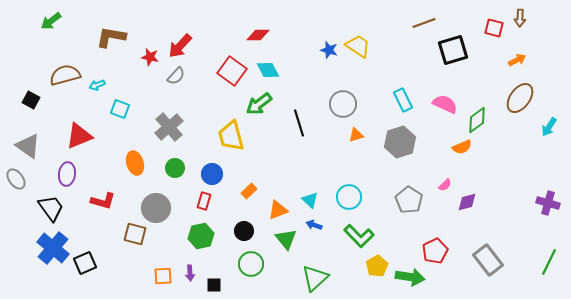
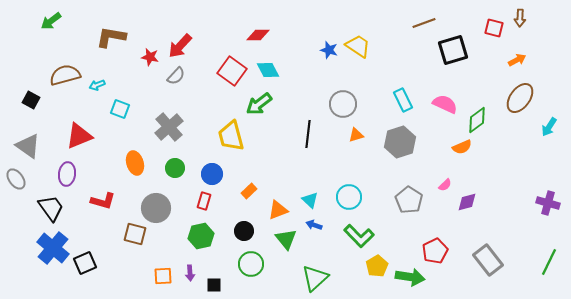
black line at (299, 123): moved 9 px right, 11 px down; rotated 24 degrees clockwise
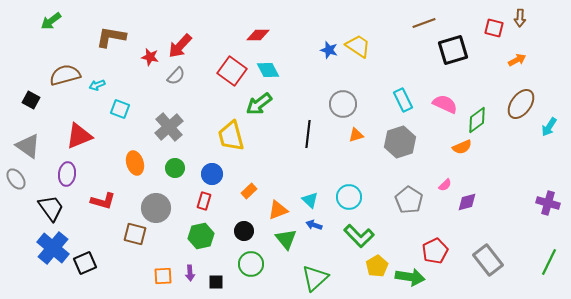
brown ellipse at (520, 98): moved 1 px right, 6 px down
black square at (214, 285): moved 2 px right, 3 px up
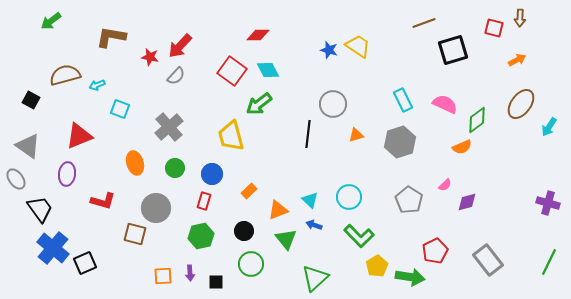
gray circle at (343, 104): moved 10 px left
black trapezoid at (51, 208): moved 11 px left, 1 px down
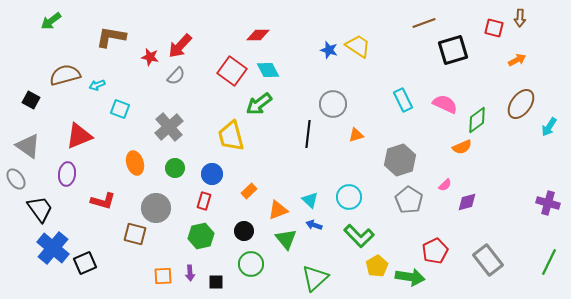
gray hexagon at (400, 142): moved 18 px down
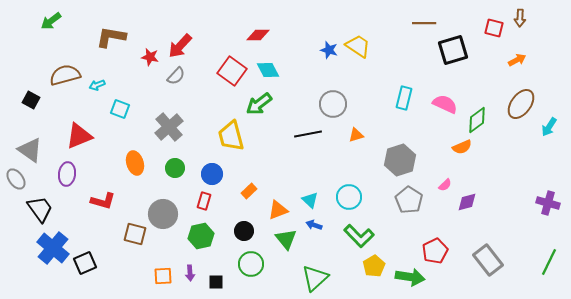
brown line at (424, 23): rotated 20 degrees clockwise
cyan rectangle at (403, 100): moved 1 px right, 2 px up; rotated 40 degrees clockwise
black line at (308, 134): rotated 72 degrees clockwise
gray triangle at (28, 146): moved 2 px right, 4 px down
gray circle at (156, 208): moved 7 px right, 6 px down
yellow pentagon at (377, 266): moved 3 px left
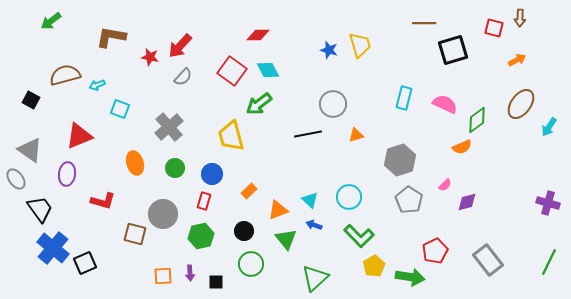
yellow trapezoid at (358, 46): moved 2 px right, 1 px up; rotated 40 degrees clockwise
gray semicircle at (176, 76): moved 7 px right, 1 px down
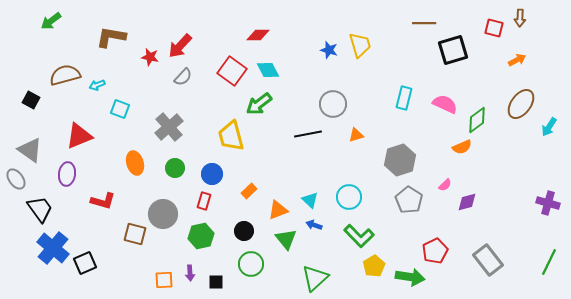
orange square at (163, 276): moved 1 px right, 4 px down
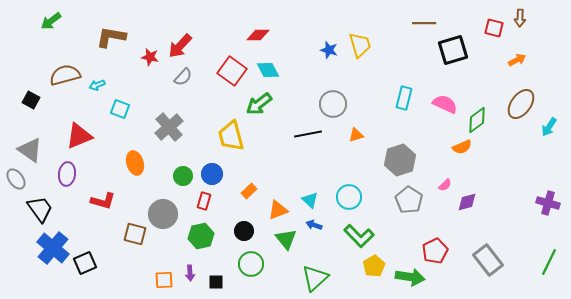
green circle at (175, 168): moved 8 px right, 8 px down
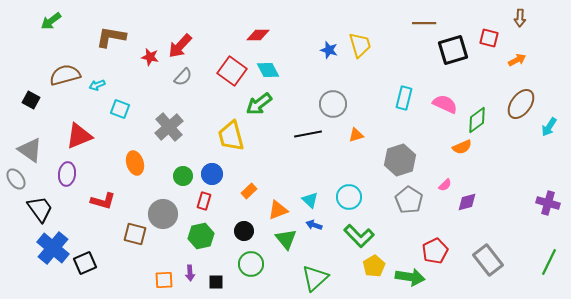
red square at (494, 28): moved 5 px left, 10 px down
